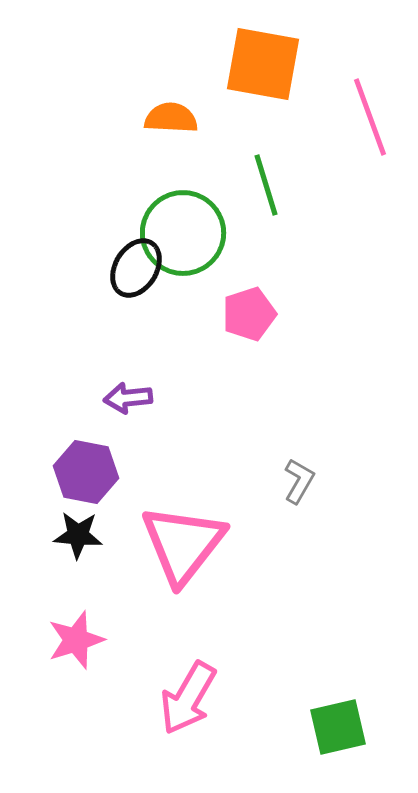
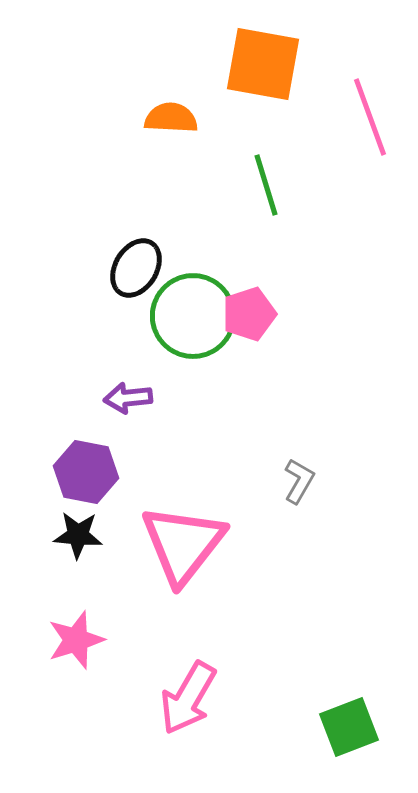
green circle: moved 10 px right, 83 px down
green square: moved 11 px right; rotated 8 degrees counterclockwise
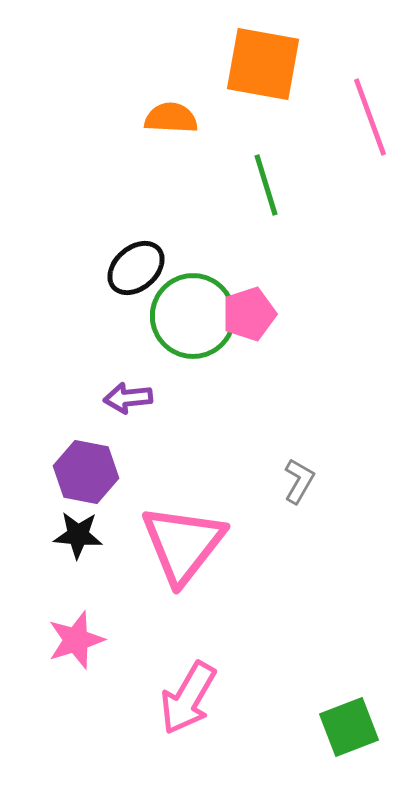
black ellipse: rotated 18 degrees clockwise
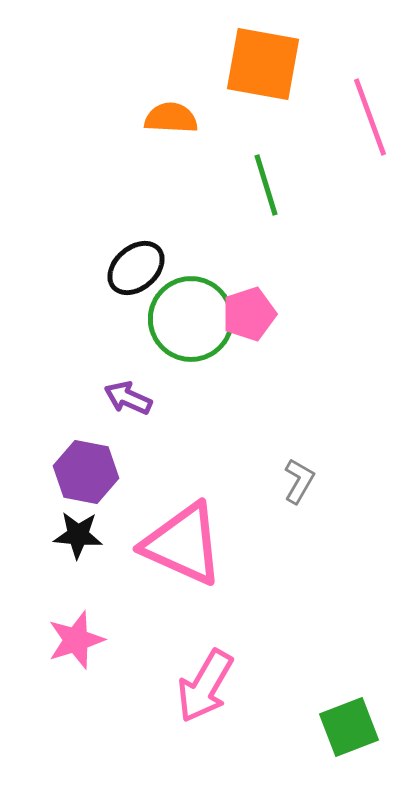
green circle: moved 2 px left, 3 px down
purple arrow: rotated 30 degrees clockwise
pink triangle: rotated 44 degrees counterclockwise
pink arrow: moved 17 px right, 12 px up
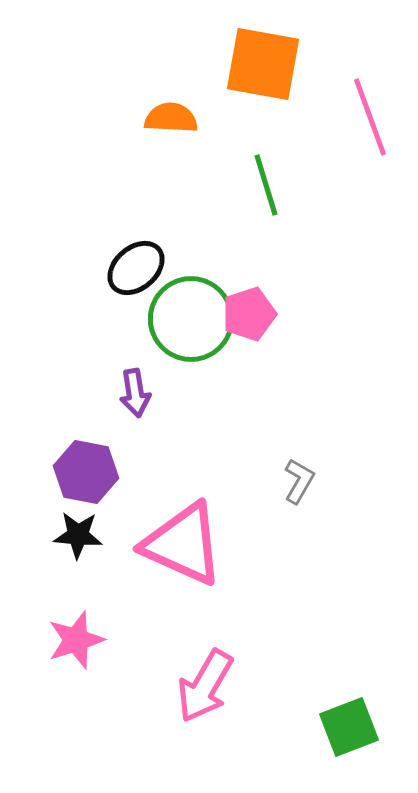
purple arrow: moved 7 px right, 5 px up; rotated 123 degrees counterclockwise
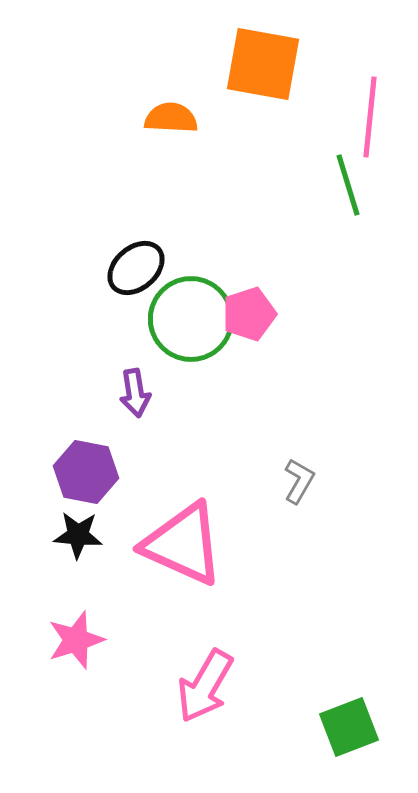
pink line: rotated 26 degrees clockwise
green line: moved 82 px right
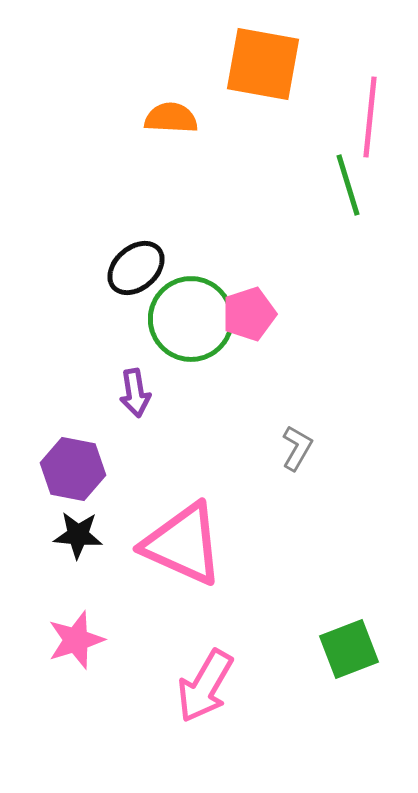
purple hexagon: moved 13 px left, 3 px up
gray L-shape: moved 2 px left, 33 px up
green square: moved 78 px up
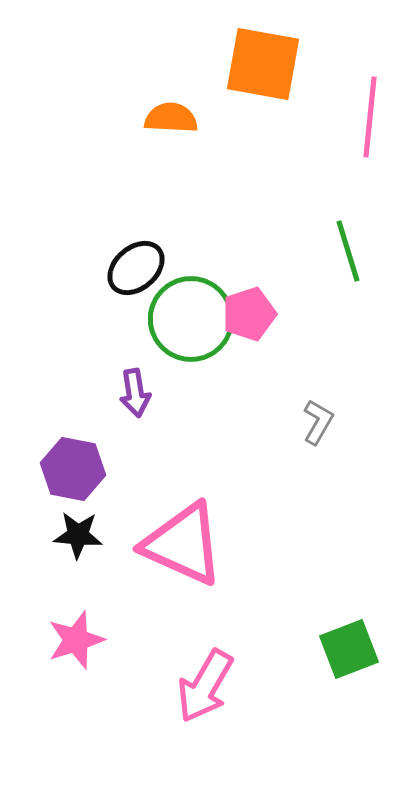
green line: moved 66 px down
gray L-shape: moved 21 px right, 26 px up
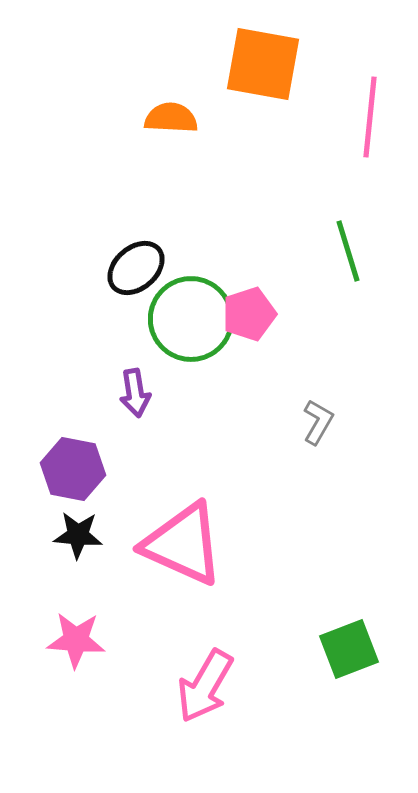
pink star: rotated 22 degrees clockwise
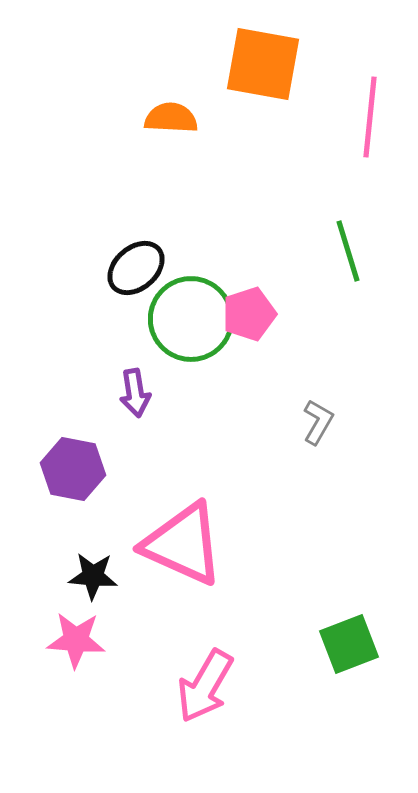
black star: moved 15 px right, 41 px down
green square: moved 5 px up
